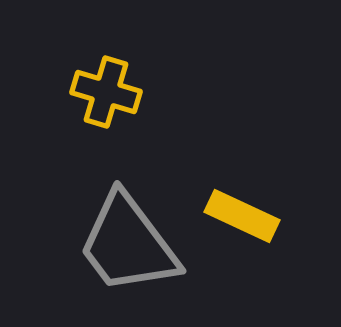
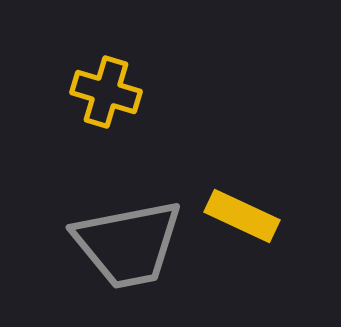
gray trapezoid: rotated 64 degrees counterclockwise
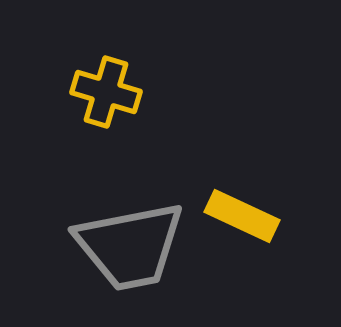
gray trapezoid: moved 2 px right, 2 px down
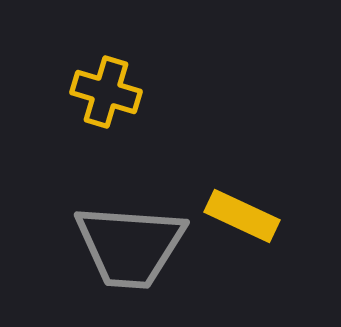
gray trapezoid: rotated 15 degrees clockwise
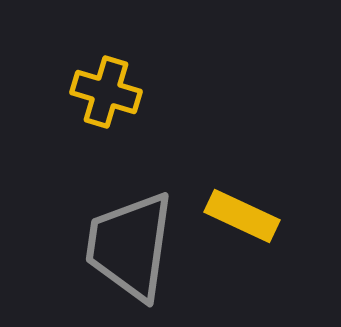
gray trapezoid: rotated 94 degrees clockwise
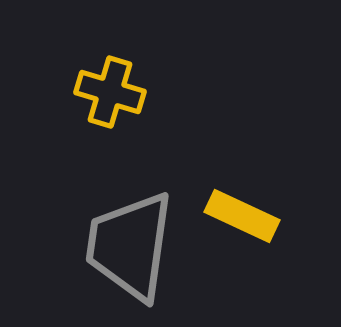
yellow cross: moved 4 px right
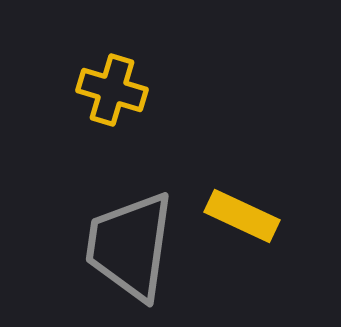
yellow cross: moved 2 px right, 2 px up
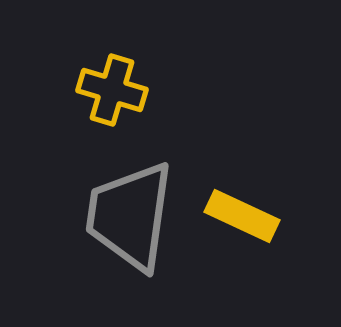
gray trapezoid: moved 30 px up
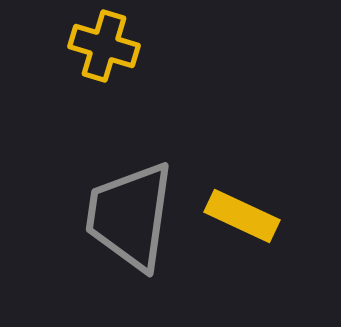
yellow cross: moved 8 px left, 44 px up
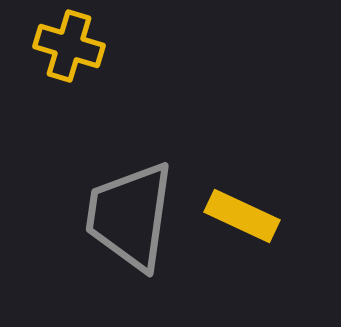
yellow cross: moved 35 px left
